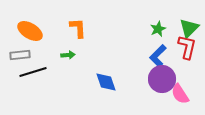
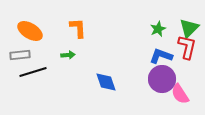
blue L-shape: moved 3 px right; rotated 65 degrees clockwise
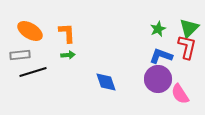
orange L-shape: moved 11 px left, 5 px down
purple circle: moved 4 px left
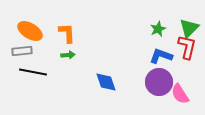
gray rectangle: moved 2 px right, 4 px up
black line: rotated 28 degrees clockwise
purple circle: moved 1 px right, 3 px down
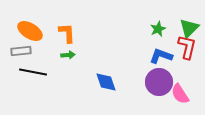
gray rectangle: moved 1 px left
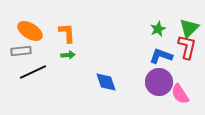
black line: rotated 36 degrees counterclockwise
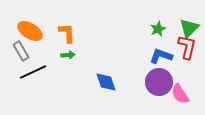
gray rectangle: rotated 66 degrees clockwise
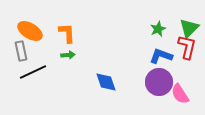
gray rectangle: rotated 18 degrees clockwise
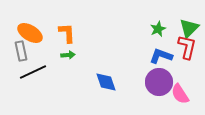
orange ellipse: moved 2 px down
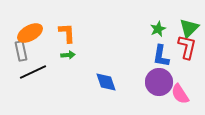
orange ellipse: rotated 60 degrees counterclockwise
blue L-shape: rotated 100 degrees counterclockwise
